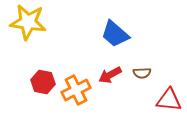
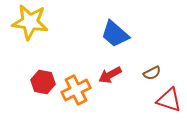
yellow star: moved 2 px right
brown semicircle: moved 10 px right; rotated 24 degrees counterclockwise
red triangle: rotated 12 degrees clockwise
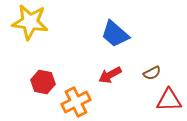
orange cross: moved 12 px down
red triangle: rotated 20 degrees counterclockwise
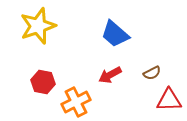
yellow star: moved 8 px right, 4 px down; rotated 27 degrees counterclockwise
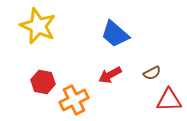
yellow star: rotated 30 degrees counterclockwise
orange cross: moved 2 px left, 2 px up
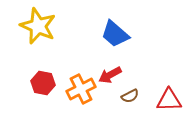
brown semicircle: moved 22 px left, 23 px down
red hexagon: moved 1 px down
orange cross: moved 7 px right, 11 px up
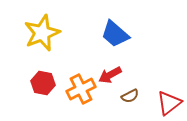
yellow star: moved 4 px right, 7 px down; rotated 27 degrees clockwise
red triangle: moved 3 px down; rotated 36 degrees counterclockwise
